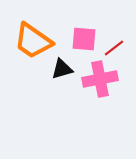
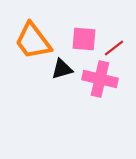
orange trapezoid: rotated 18 degrees clockwise
pink cross: rotated 24 degrees clockwise
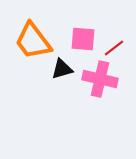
pink square: moved 1 px left
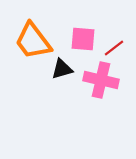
pink cross: moved 1 px right, 1 px down
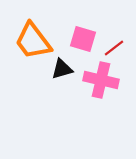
pink square: rotated 12 degrees clockwise
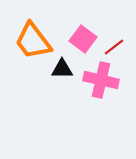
pink square: rotated 20 degrees clockwise
red line: moved 1 px up
black triangle: rotated 15 degrees clockwise
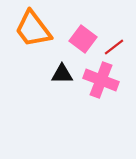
orange trapezoid: moved 12 px up
black triangle: moved 5 px down
pink cross: rotated 8 degrees clockwise
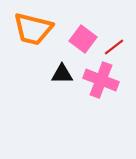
orange trapezoid: rotated 39 degrees counterclockwise
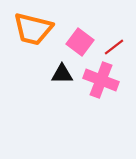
pink square: moved 3 px left, 3 px down
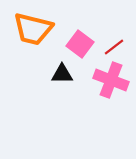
pink square: moved 2 px down
pink cross: moved 10 px right
